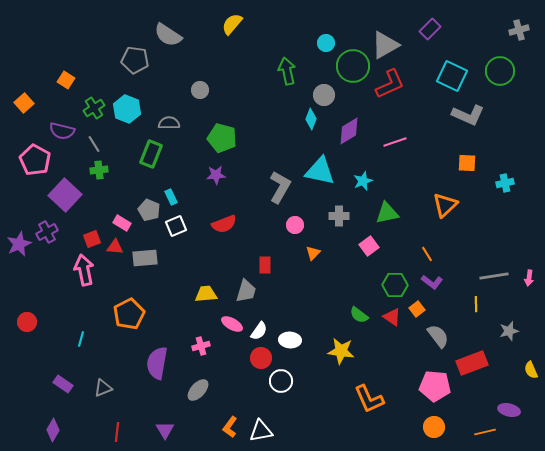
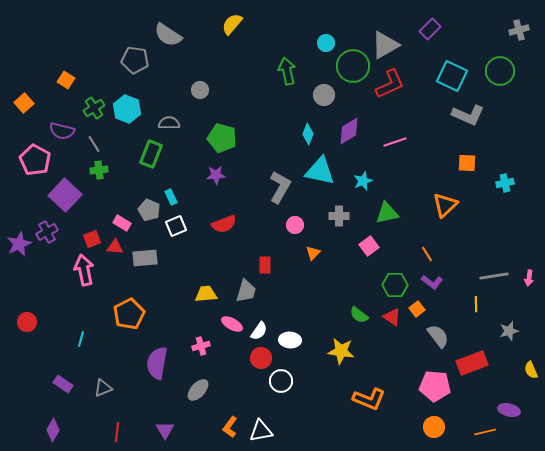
cyan diamond at (311, 119): moved 3 px left, 15 px down
orange L-shape at (369, 399): rotated 44 degrees counterclockwise
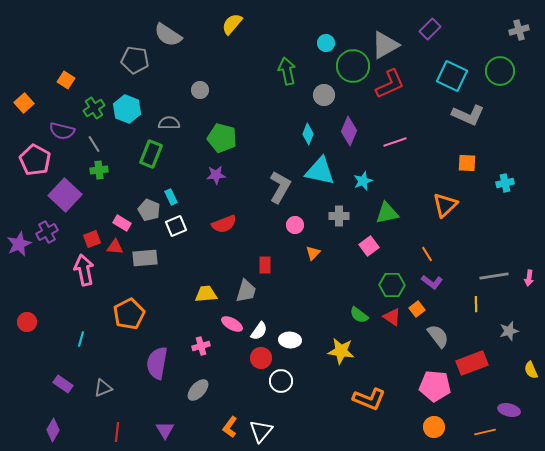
purple diamond at (349, 131): rotated 36 degrees counterclockwise
green hexagon at (395, 285): moved 3 px left
white triangle at (261, 431): rotated 40 degrees counterclockwise
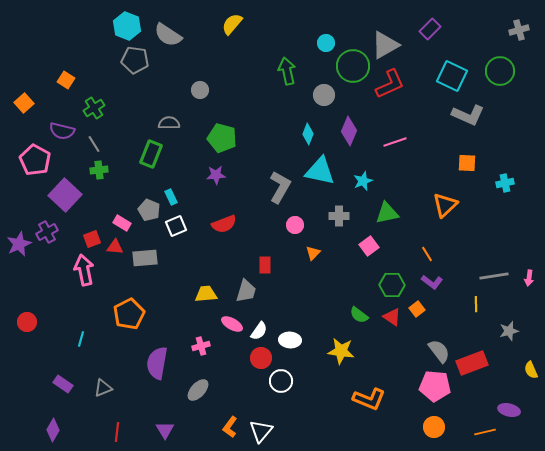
cyan hexagon at (127, 109): moved 83 px up
gray semicircle at (438, 336): moved 1 px right, 15 px down
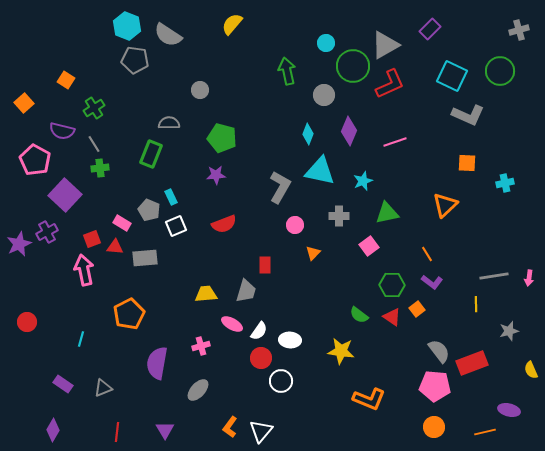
green cross at (99, 170): moved 1 px right, 2 px up
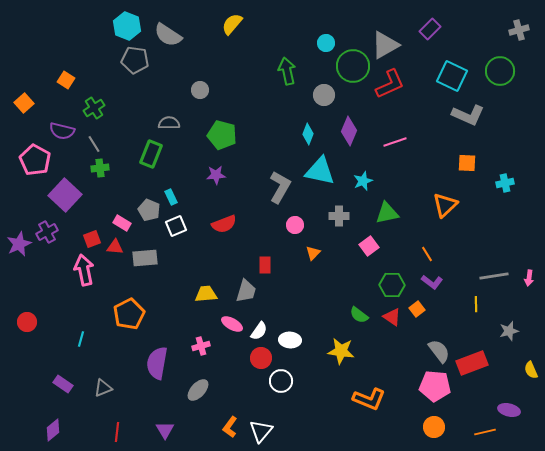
green pentagon at (222, 138): moved 3 px up
purple diamond at (53, 430): rotated 20 degrees clockwise
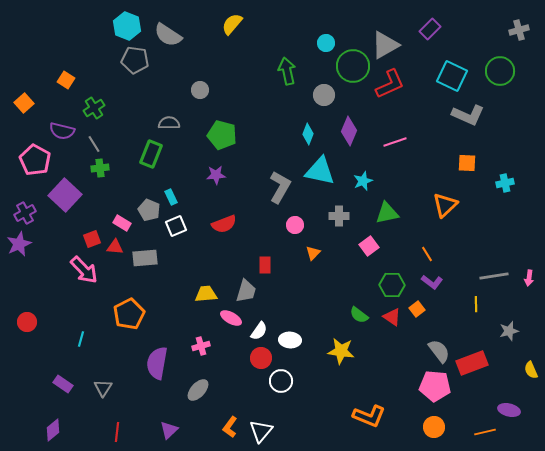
purple cross at (47, 232): moved 22 px left, 19 px up
pink arrow at (84, 270): rotated 148 degrees clockwise
pink ellipse at (232, 324): moved 1 px left, 6 px up
gray triangle at (103, 388): rotated 36 degrees counterclockwise
orange L-shape at (369, 399): moved 17 px down
purple triangle at (165, 430): moved 4 px right; rotated 18 degrees clockwise
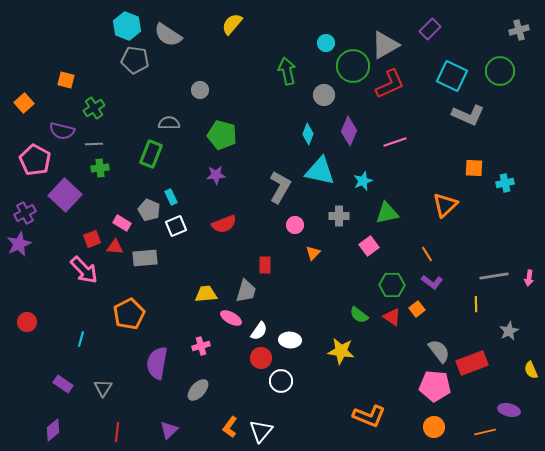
orange square at (66, 80): rotated 18 degrees counterclockwise
gray line at (94, 144): rotated 60 degrees counterclockwise
orange square at (467, 163): moved 7 px right, 5 px down
gray star at (509, 331): rotated 12 degrees counterclockwise
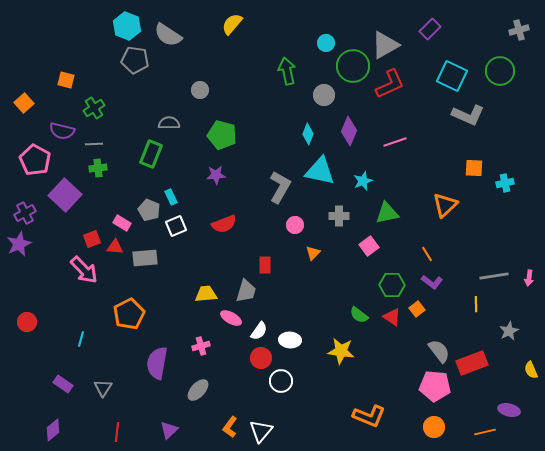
green cross at (100, 168): moved 2 px left
